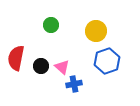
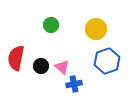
yellow circle: moved 2 px up
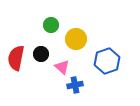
yellow circle: moved 20 px left, 10 px down
black circle: moved 12 px up
blue cross: moved 1 px right, 1 px down
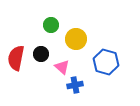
blue hexagon: moved 1 px left, 1 px down; rotated 25 degrees counterclockwise
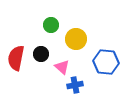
blue hexagon: rotated 10 degrees counterclockwise
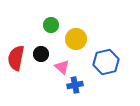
blue hexagon: rotated 20 degrees counterclockwise
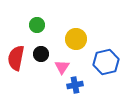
green circle: moved 14 px left
pink triangle: rotated 21 degrees clockwise
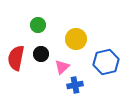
green circle: moved 1 px right
pink triangle: rotated 14 degrees clockwise
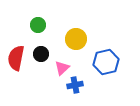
pink triangle: moved 1 px down
